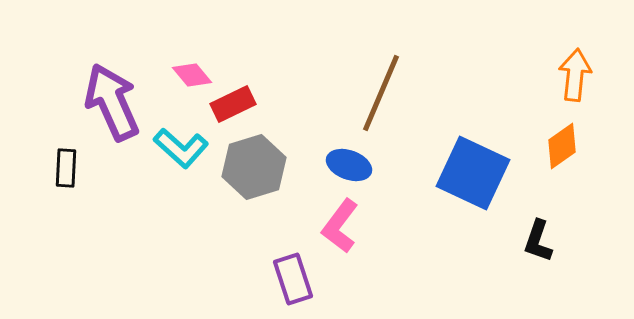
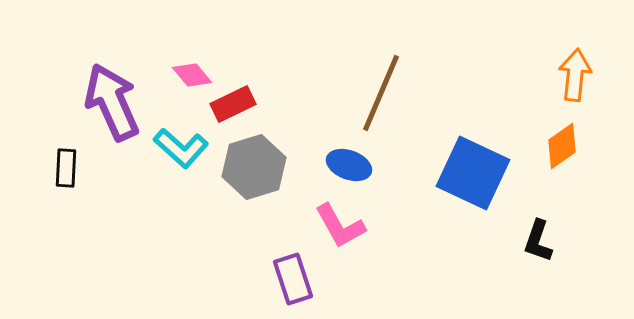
pink L-shape: rotated 66 degrees counterclockwise
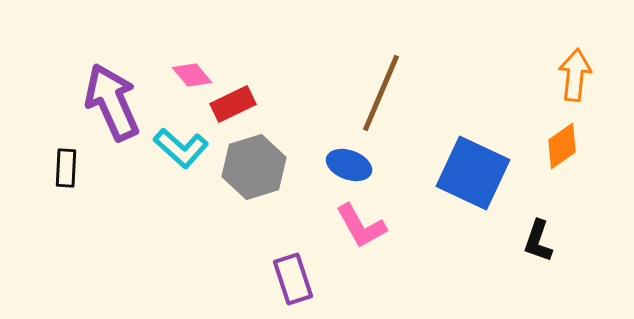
pink L-shape: moved 21 px right
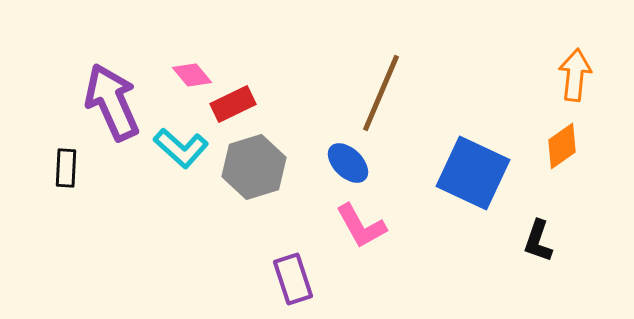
blue ellipse: moved 1 px left, 2 px up; rotated 24 degrees clockwise
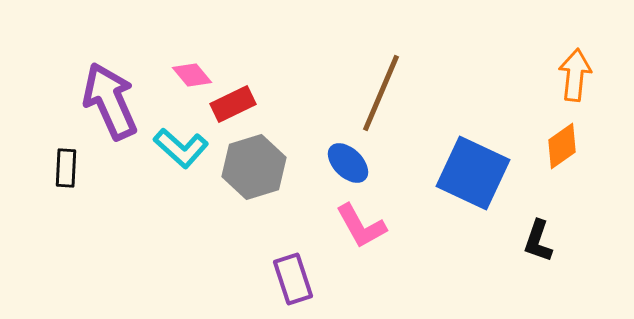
purple arrow: moved 2 px left, 1 px up
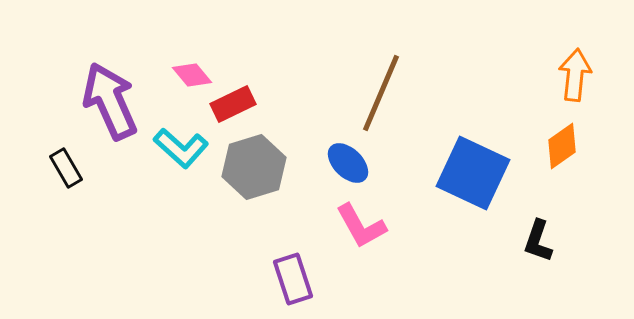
black rectangle: rotated 33 degrees counterclockwise
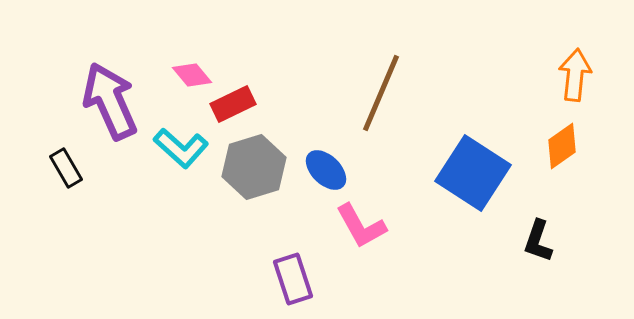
blue ellipse: moved 22 px left, 7 px down
blue square: rotated 8 degrees clockwise
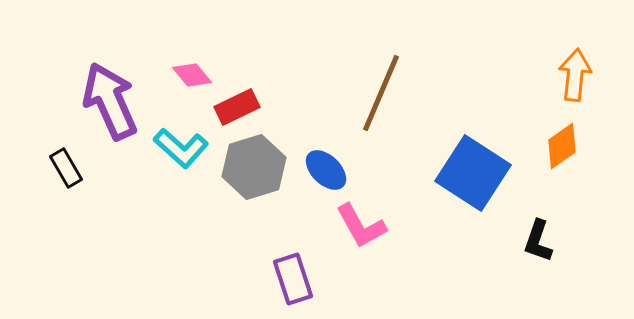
red rectangle: moved 4 px right, 3 px down
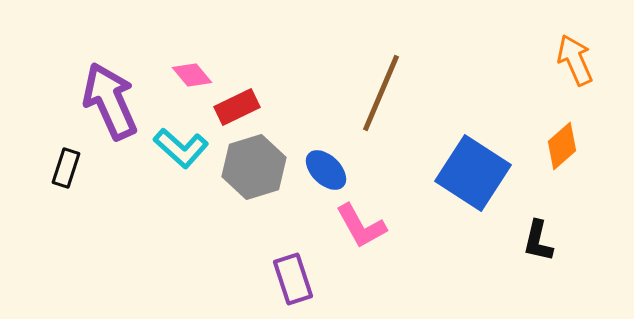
orange arrow: moved 15 px up; rotated 30 degrees counterclockwise
orange diamond: rotated 6 degrees counterclockwise
black rectangle: rotated 48 degrees clockwise
black L-shape: rotated 6 degrees counterclockwise
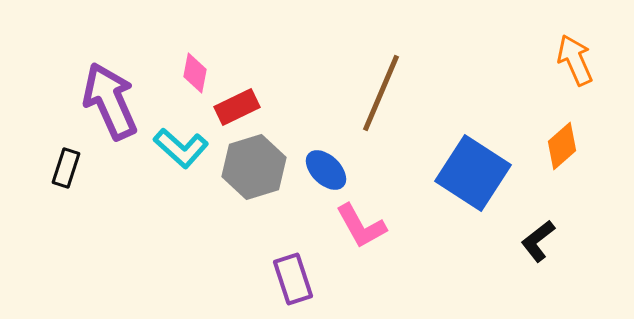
pink diamond: moved 3 px right, 2 px up; rotated 51 degrees clockwise
black L-shape: rotated 39 degrees clockwise
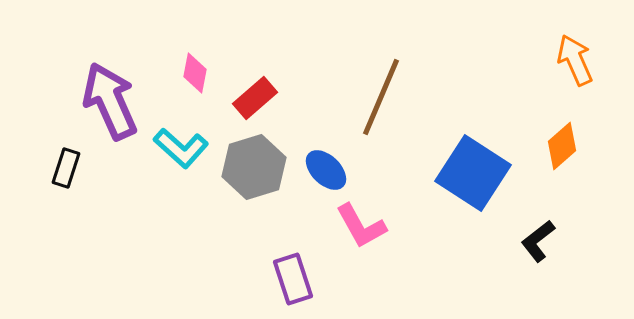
brown line: moved 4 px down
red rectangle: moved 18 px right, 9 px up; rotated 15 degrees counterclockwise
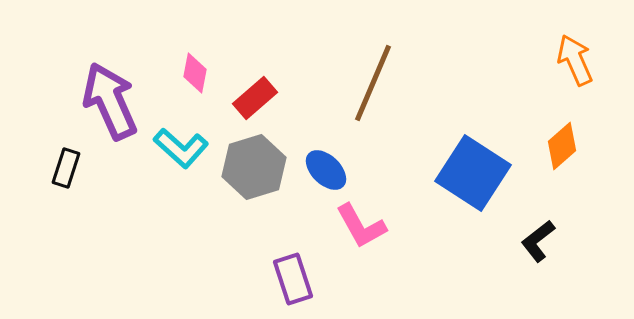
brown line: moved 8 px left, 14 px up
